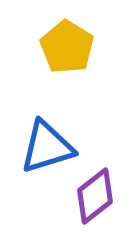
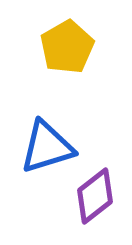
yellow pentagon: rotated 10 degrees clockwise
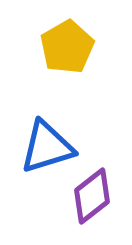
purple diamond: moved 3 px left
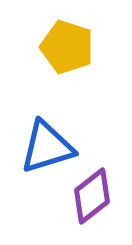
yellow pentagon: rotated 24 degrees counterclockwise
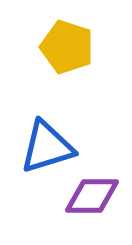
purple diamond: rotated 38 degrees clockwise
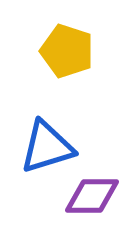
yellow pentagon: moved 4 px down
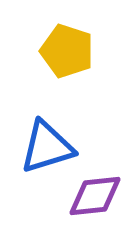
purple diamond: moved 3 px right; rotated 6 degrees counterclockwise
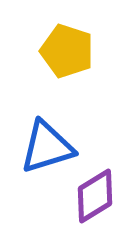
purple diamond: rotated 26 degrees counterclockwise
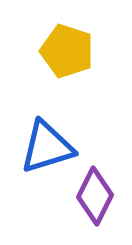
purple diamond: rotated 32 degrees counterclockwise
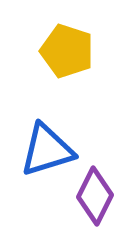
blue triangle: moved 3 px down
